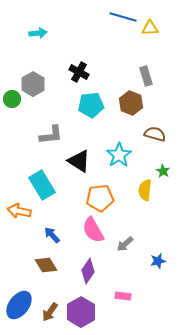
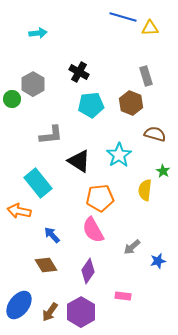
cyan rectangle: moved 4 px left, 2 px up; rotated 8 degrees counterclockwise
gray arrow: moved 7 px right, 3 px down
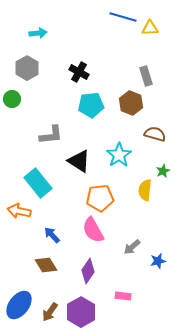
gray hexagon: moved 6 px left, 16 px up
green star: rotated 16 degrees clockwise
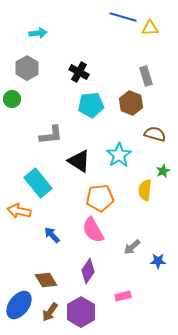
blue star: rotated 14 degrees clockwise
brown diamond: moved 15 px down
pink rectangle: rotated 21 degrees counterclockwise
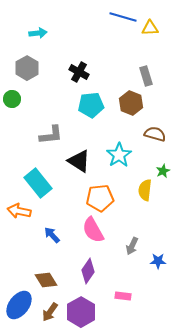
gray arrow: moved 1 px up; rotated 24 degrees counterclockwise
pink rectangle: rotated 21 degrees clockwise
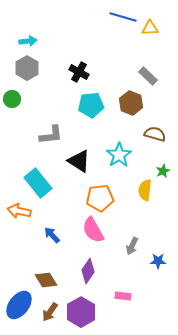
cyan arrow: moved 10 px left, 8 px down
gray rectangle: moved 2 px right; rotated 30 degrees counterclockwise
